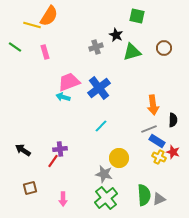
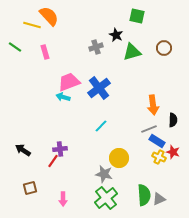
orange semicircle: rotated 75 degrees counterclockwise
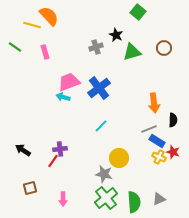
green square: moved 1 px right, 4 px up; rotated 28 degrees clockwise
orange arrow: moved 1 px right, 2 px up
green semicircle: moved 10 px left, 7 px down
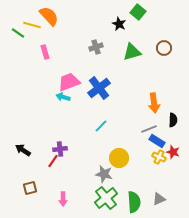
black star: moved 3 px right, 11 px up
green line: moved 3 px right, 14 px up
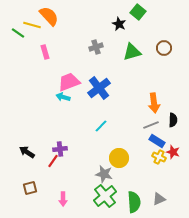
gray line: moved 2 px right, 4 px up
black arrow: moved 4 px right, 2 px down
green cross: moved 1 px left, 2 px up
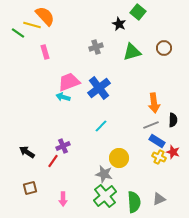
orange semicircle: moved 4 px left
purple cross: moved 3 px right, 3 px up; rotated 16 degrees counterclockwise
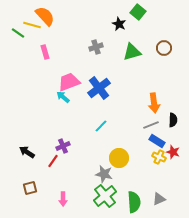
cyan arrow: rotated 24 degrees clockwise
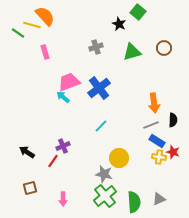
yellow cross: rotated 16 degrees counterclockwise
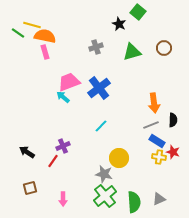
orange semicircle: moved 20 px down; rotated 35 degrees counterclockwise
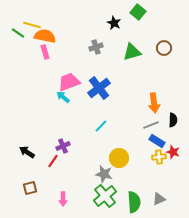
black star: moved 5 px left, 1 px up
yellow cross: rotated 16 degrees counterclockwise
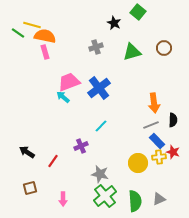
blue rectangle: rotated 14 degrees clockwise
purple cross: moved 18 px right
yellow circle: moved 19 px right, 5 px down
gray star: moved 4 px left
green semicircle: moved 1 px right, 1 px up
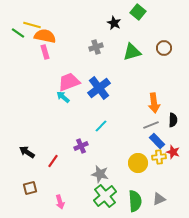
pink arrow: moved 3 px left, 3 px down; rotated 16 degrees counterclockwise
